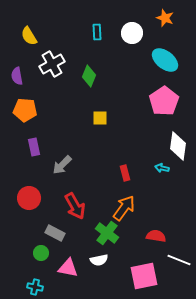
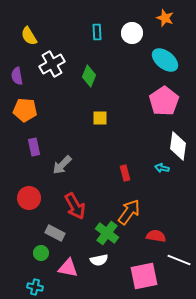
orange arrow: moved 5 px right, 4 px down
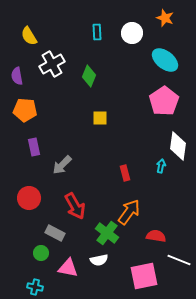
cyan arrow: moved 1 px left, 2 px up; rotated 88 degrees clockwise
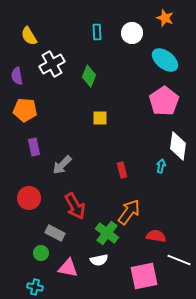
red rectangle: moved 3 px left, 3 px up
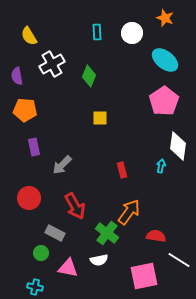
white line: rotated 10 degrees clockwise
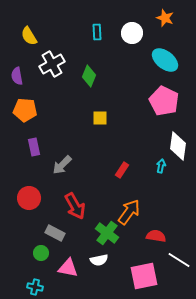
pink pentagon: rotated 12 degrees counterclockwise
red rectangle: rotated 49 degrees clockwise
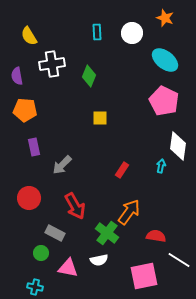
white cross: rotated 20 degrees clockwise
